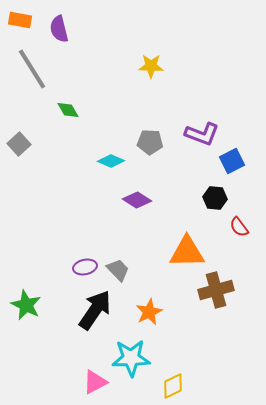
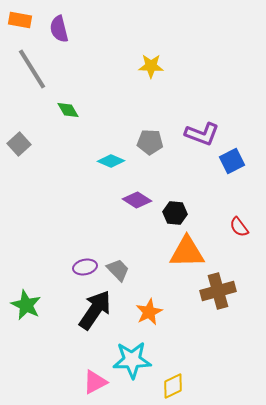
black hexagon: moved 40 px left, 15 px down
brown cross: moved 2 px right, 1 px down
cyan star: moved 1 px right, 2 px down
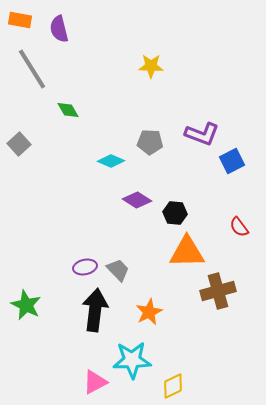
black arrow: rotated 27 degrees counterclockwise
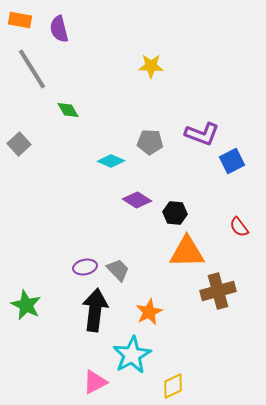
cyan star: moved 5 px up; rotated 27 degrees counterclockwise
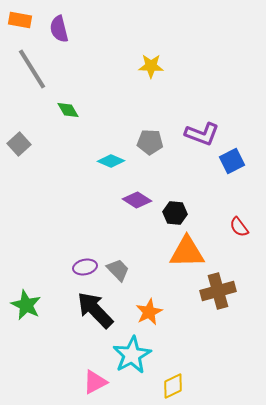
black arrow: rotated 51 degrees counterclockwise
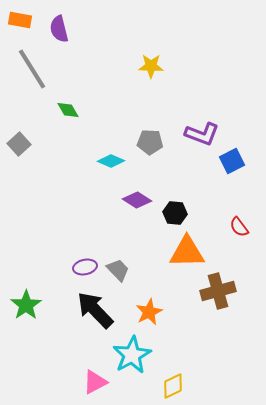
green star: rotated 12 degrees clockwise
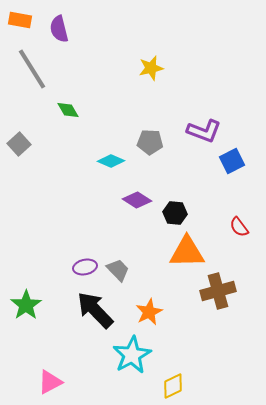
yellow star: moved 2 px down; rotated 15 degrees counterclockwise
purple L-shape: moved 2 px right, 3 px up
pink triangle: moved 45 px left
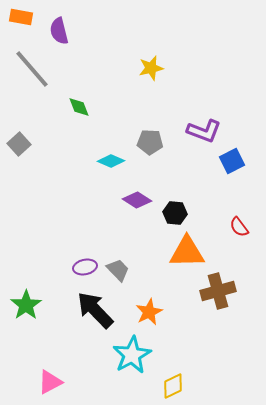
orange rectangle: moved 1 px right, 3 px up
purple semicircle: moved 2 px down
gray line: rotated 9 degrees counterclockwise
green diamond: moved 11 px right, 3 px up; rotated 10 degrees clockwise
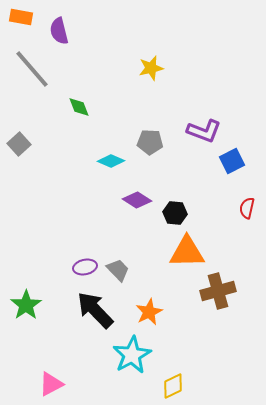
red semicircle: moved 8 px right, 19 px up; rotated 50 degrees clockwise
pink triangle: moved 1 px right, 2 px down
